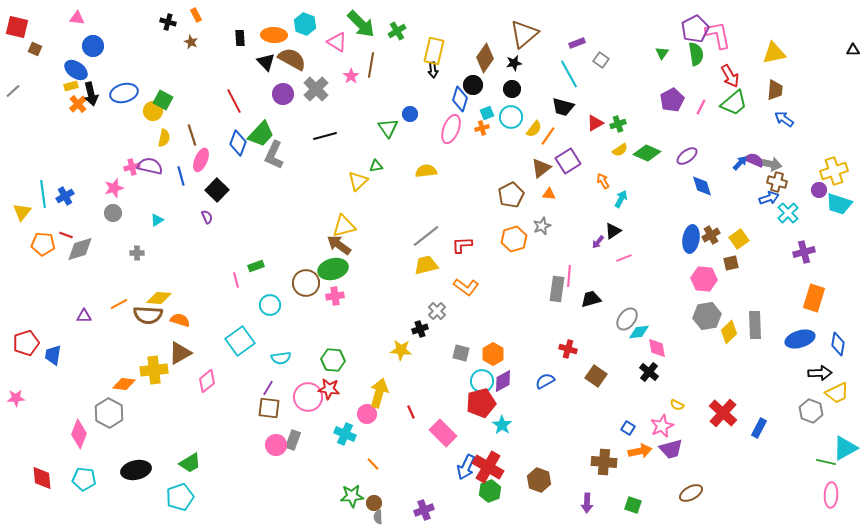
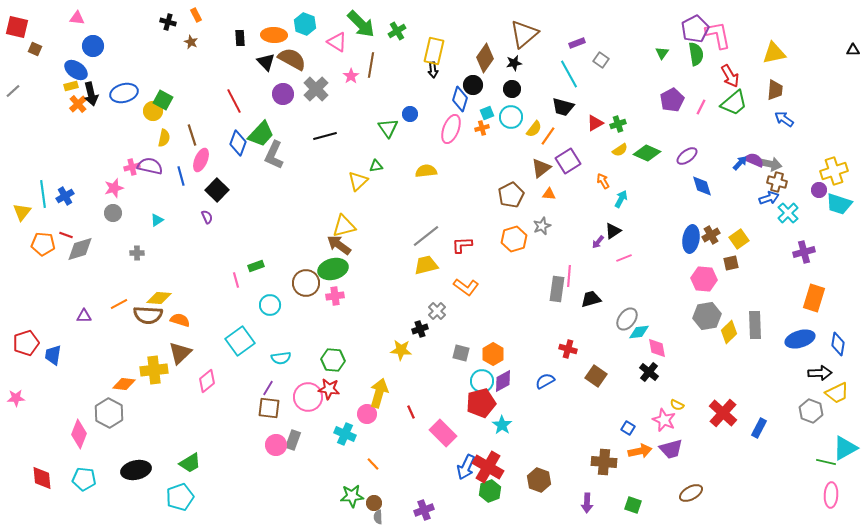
brown triangle at (180, 353): rotated 15 degrees counterclockwise
pink star at (662, 426): moved 2 px right, 6 px up; rotated 25 degrees counterclockwise
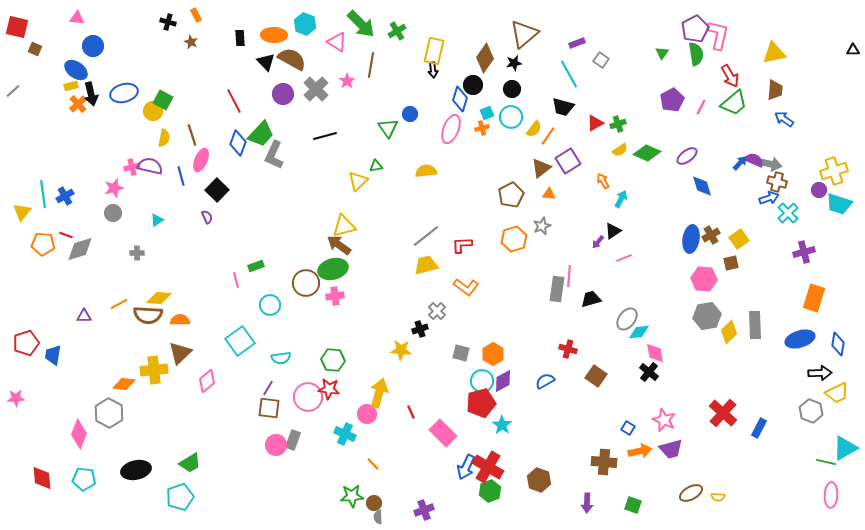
pink L-shape at (718, 35): rotated 24 degrees clockwise
pink star at (351, 76): moved 4 px left, 5 px down
orange semicircle at (180, 320): rotated 18 degrees counterclockwise
pink diamond at (657, 348): moved 2 px left, 5 px down
yellow semicircle at (677, 405): moved 41 px right, 92 px down; rotated 24 degrees counterclockwise
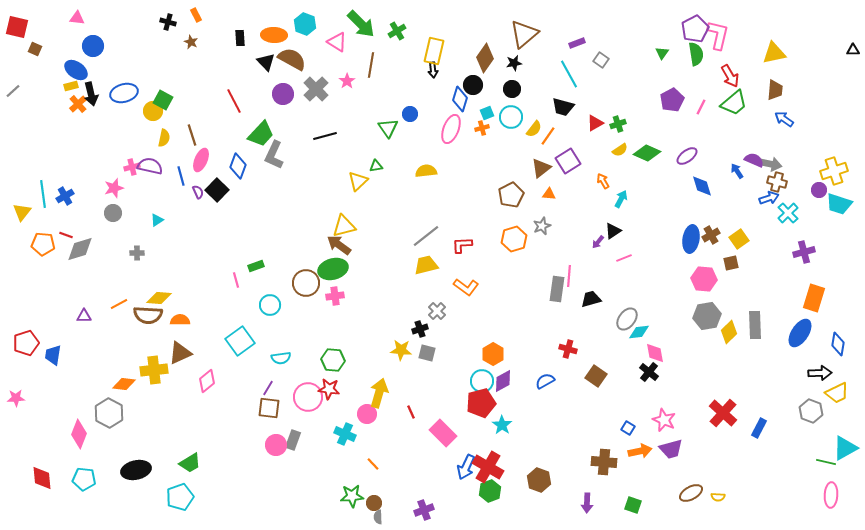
blue diamond at (238, 143): moved 23 px down
blue arrow at (740, 163): moved 3 px left, 8 px down; rotated 77 degrees counterclockwise
purple semicircle at (207, 217): moved 9 px left, 25 px up
blue ellipse at (800, 339): moved 6 px up; rotated 40 degrees counterclockwise
brown triangle at (180, 353): rotated 20 degrees clockwise
gray square at (461, 353): moved 34 px left
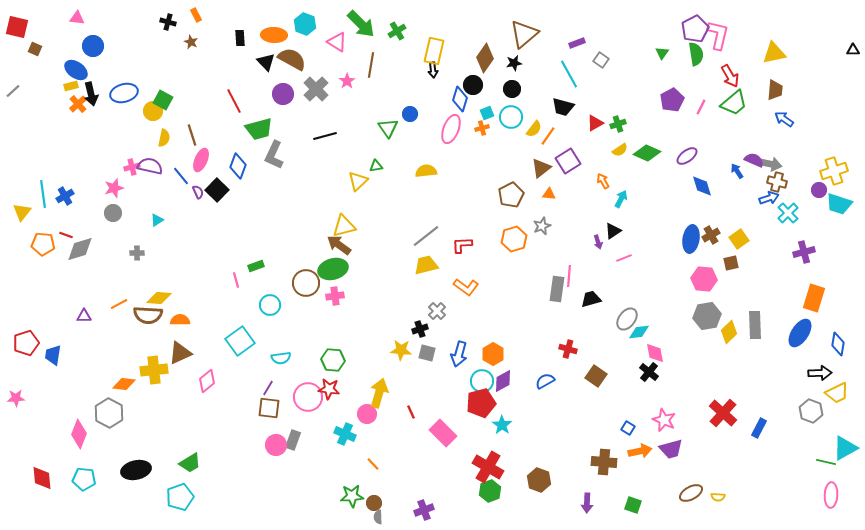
green trapezoid at (261, 134): moved 2 px left, 5 px up; rotated 32 degrees clockwise
blue line at (181, 176): rotated 24 degrees counterclockwise
purple arrow at (598, 242): rotated 56 degrees counterclockwise
blue arrow at (466, 467): moved 7 px left, 113 px up; rotated 10 degrees counterclockwise
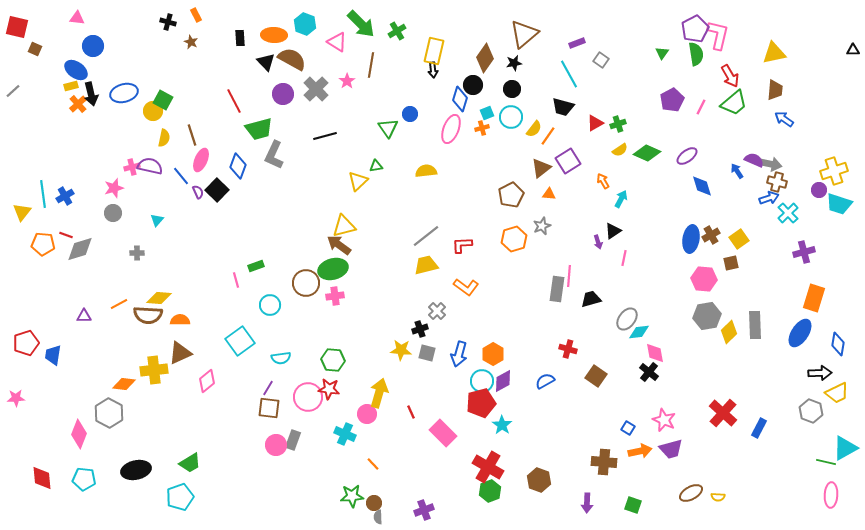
cyan triangle at (157, 220): rotated 16 degrees counterclockwise
pink line at (624, 258): rotated 56 degrees counterclockwise
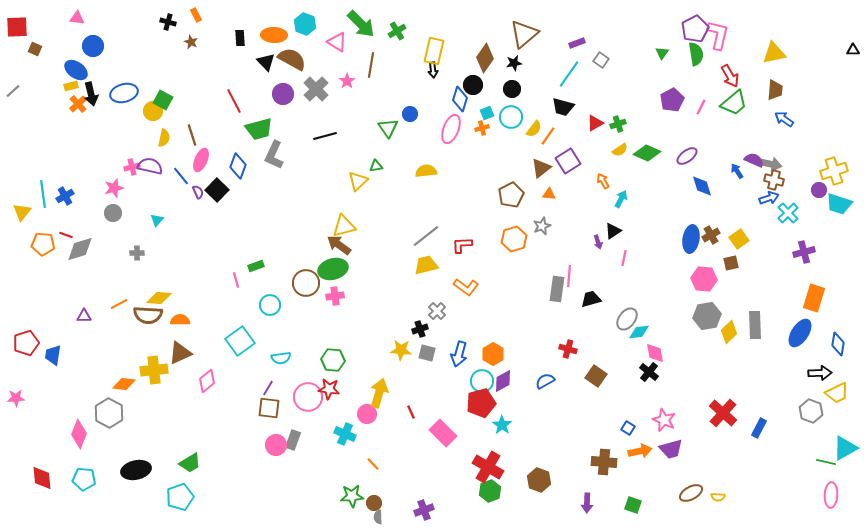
red square at (17, 27): rotated 15 degrees counterclockwise
cyan line at (569, 74): rotated 64 degrees clockwise
brown cross at (777, 182): moved 3 px left, 2 px up
